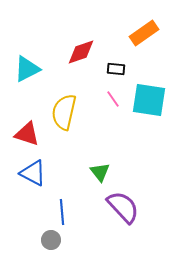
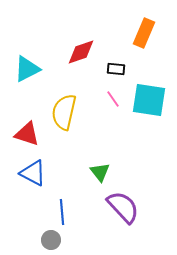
orange rectangle: rotated 32 degrees counterclockwise
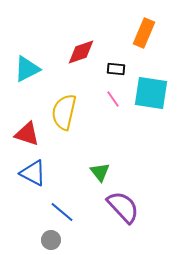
cyan square: moved 2 px right, 7 px up
blue line: rotated 45 degrees counterclockwise
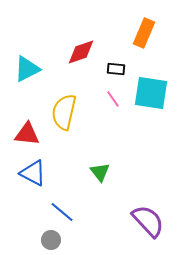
red triangle: rotated 12 degrees counterclockwise
purple semicircle: moved 25 px right, 14 px down
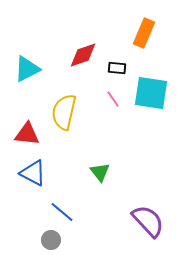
red diamond: moved 2 px right, 3 px down
black rectangle: moved 1 px right, 1 px up
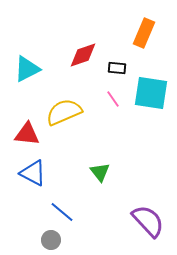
yellow semicircle: rotated 54 degrees clockwise
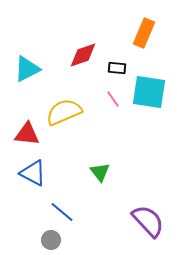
cyan square: moved 2 px left, 1 px up
